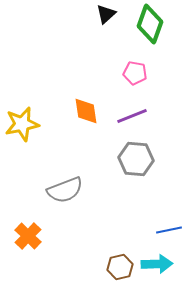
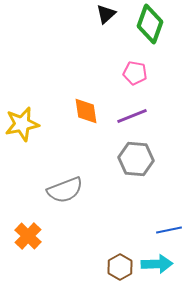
brown hexagon: rotated 15 degrees counterclockwise
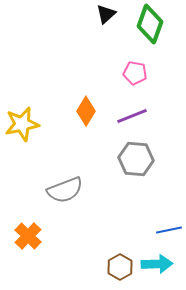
orange diamond: rotated 40 degrees clockwise
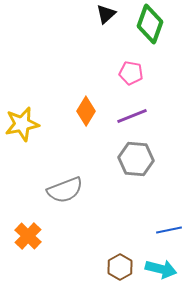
pink pentagon: moved 4 px left
cyan arrow: moved 4 px right, 5 px down; rotated 16 degrees clockwise
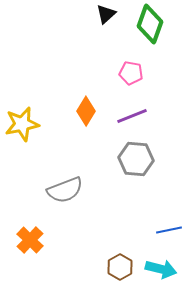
orange cross: moved 2 px right, 4 px down
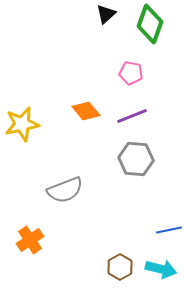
orange diamond: rotated 72 degrees counterclockwise
orange cross: rotated 12 degrees clockwise
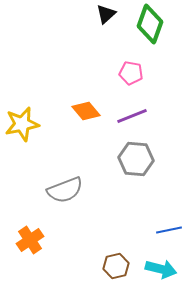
brown hexagon: moved 4 px left, 1 px up; rotated 15 degrees clockwise
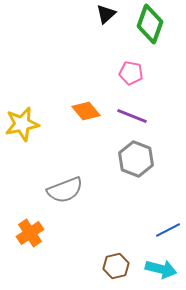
purple line: rotated 44 degrees clockwise
gray hexagon: rotated 16 degrees clockwise
blue line: moved 1 px left; rotated 15 degrees counterclockwise
orange cross: moved 7 px up
